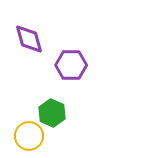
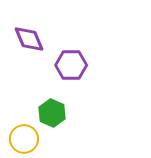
purple diamond: rotated 8 degrees counterclockwise
yellow circle: moved 5 px left, 3 px down
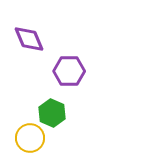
purple hexagon: moved 2 px left, 6 px down
yellow circle: moved 6 px right, 1 px up
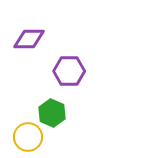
purple diamond: rotated 68 degrees counterclockwise
yellow circle: moved 2 px left, 1 px up
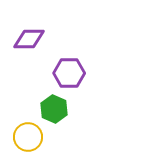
purple hexagon: moved 2 px down
green hexagon: moved 2 px right, 4 px up
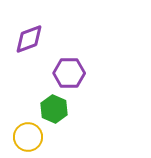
purple diamond: rotated 20 degrees counterclockwise
